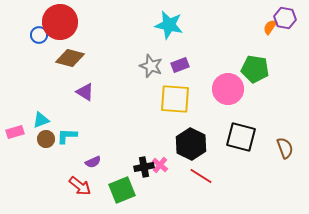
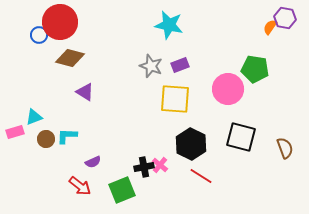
cyan triangle: moved 7 px left, 3 px up
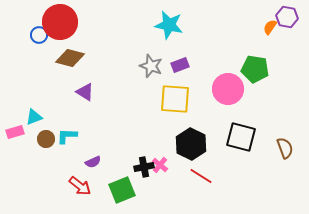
purple hexagon: moved 2 px right, 1 px up
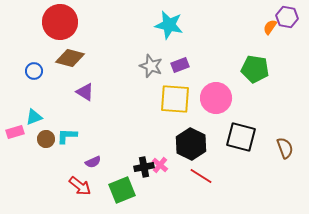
blue circle: moved 5 px left, 36 px down
pink circle: moved 12 px left, 9 px down
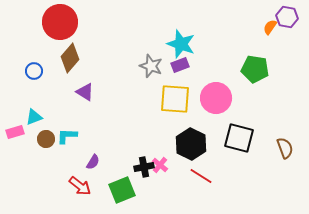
cyan star: moved 12 px right, 19 px down; rotated 8 degrees clockwise
brown diamond: rotated 64 degrees counterclockwise
black square: moved 2 px left, 1 px down
purple semicircle: rotated 35 degrees counterclockwise
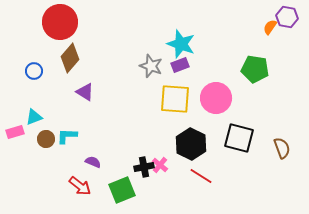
brown semicircle: moved 3 px left
purple semicircle: rotated 98 degrees counterclockwise
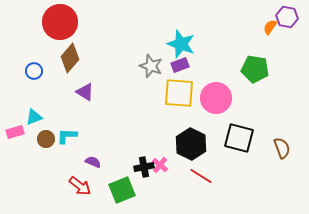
yellow square: moved 4 px right, 6 px up
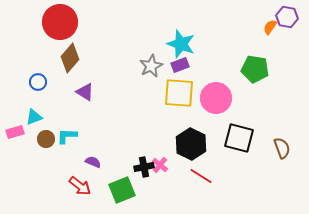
gray star: rotated 25 degrees clockwise
blue circle: moved 4 px right, 11 px down
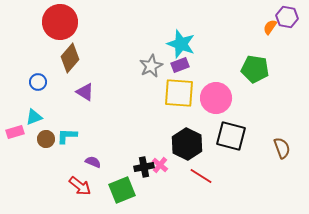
black square: moved 8 px left, 2 px up
black hexagon: moved 4 px left
